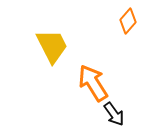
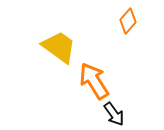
yellow trapezoid: moved 7 px right, 1 px down; rotated 27 degrees counterclockwise
orange arrow: moved 1 px right, 2 px up
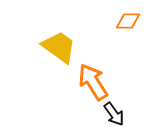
orange diamond: rotated 50 degrees clockwise
orange arrow: moved 1 px left, 1 px down
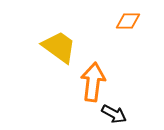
orange arrow: rotated 39 degrees clockwise
black arrow: rotated 25 degrees counterclockwise
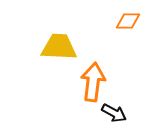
yellow trapezoid: rotated 33 degrees counterclockwise
black arrow: moved 1 px up
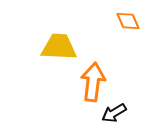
orange diamond: rotated 65 degrees clockwise
black arrow: rotated 120 degrees clockwise
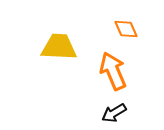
orange diamond: moved 2 px left, 8 px down
orange arrow: moved 20 px right, 11 px up; rotated 30 degrees counterclockwise
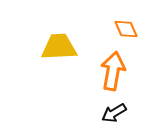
yellow trapezoid: rotated 6 degrees counterclockwise
orange arrow: rotated 33 degrees clockwise
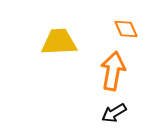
yellow trapezoid: moved 5 px up
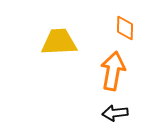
orange diamond: moved 1 px left, 1 px up; rotated 25 degrees clockwise
black arrow: moved 1 px right; rotated 25 degrees clockwise
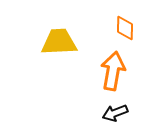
black arrow: rotated 15 degrees counterclockwise
